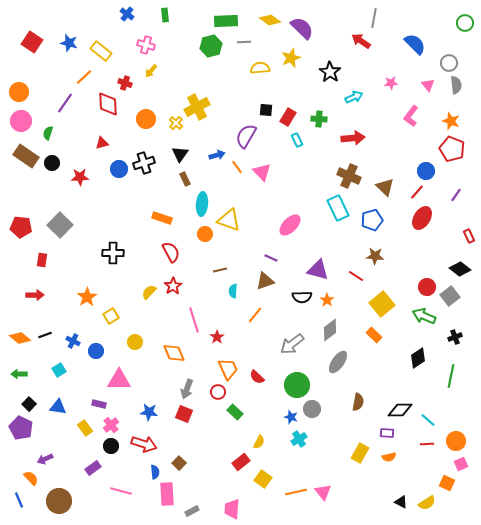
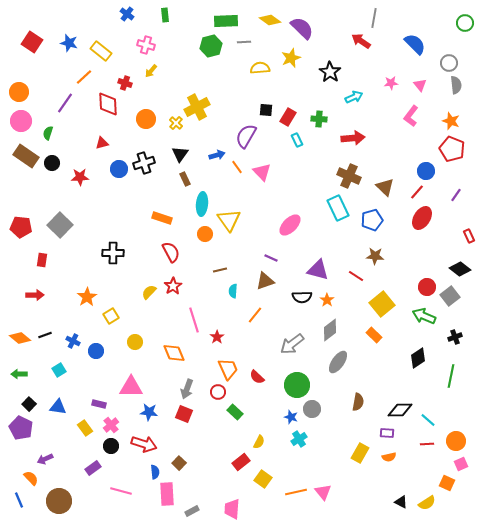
pink triangle at (428, 85): moved 8 px left
yellow triangle at (229, 220): rotated 35 degrees clockwise
pink triangle at (119, 380): moved 12 px right, 7 px down
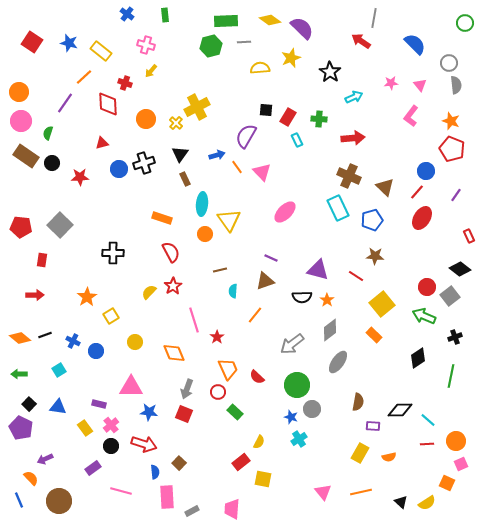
pink ellipse at (290, 225): moved 5 px left, 13 px up
purple rectangle at (387, 433): moved 14 px left, 7 px up
yellow square at (263, 479): rotated 24 degrees counterclockwise
orange line at (296, 492): moved 65 px right
pink rectangle at (167, 494): moved 3 px down
black triangle at (401, 502): rotated 16 degrees clockwise
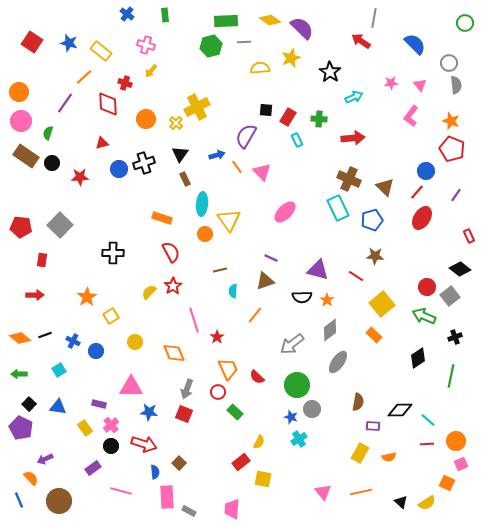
brown cross at (349, 176): moved 3 px down
gray rectangle at (192, 511): moved 3 px left; rotated 56 degrees clockwise
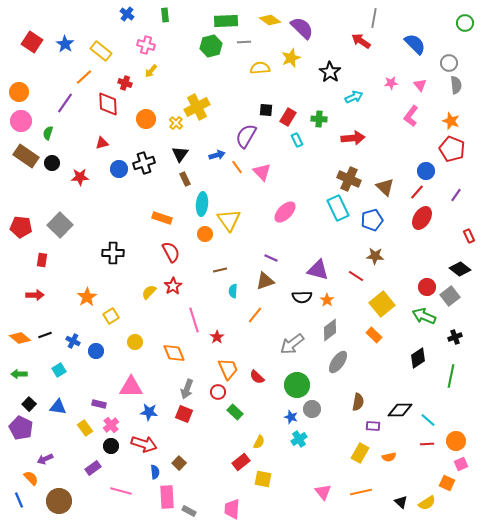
blue star at (69, 43): moved 4 px left, 1 px down; rotated 18 degrees clockwise
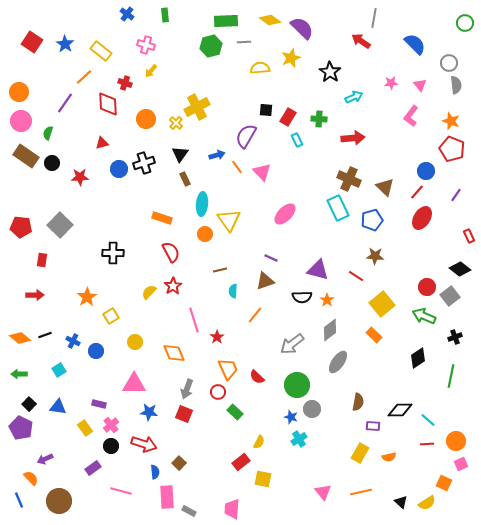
pink ellipse at (285, 212): moved 2 px down
pink triangle at (131, 387): moved 3 px right, 3 px up
orange square at (447, 483): moved 3 px left
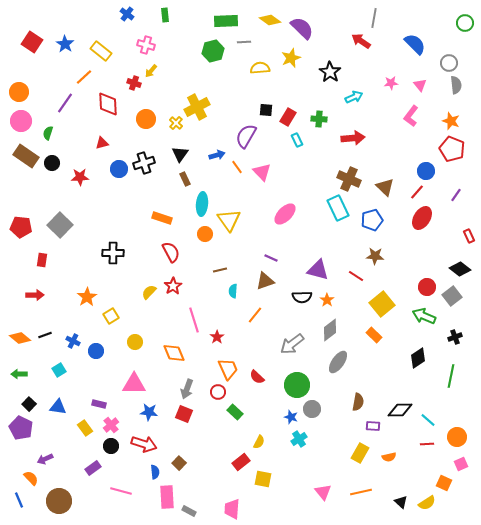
green hexagon at (211, 46): moved 2 px right, 5 px down
red cross at (125, 83): moved 9 px right
gray square at (450, 296): moved 2 px right
orange circle at (456, 441): moved 1 px right, 4 px up
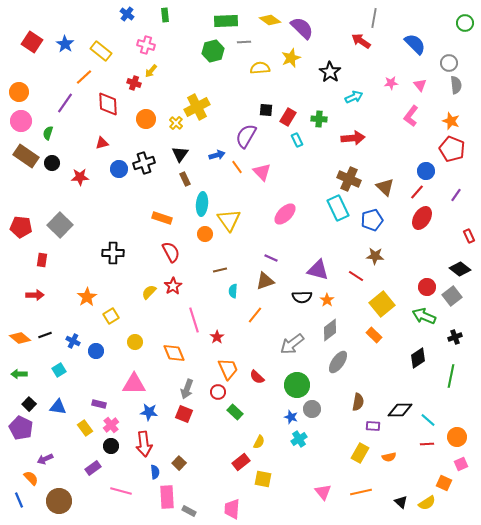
red arrow at (144, 444): rotated 65 degrees clockwise
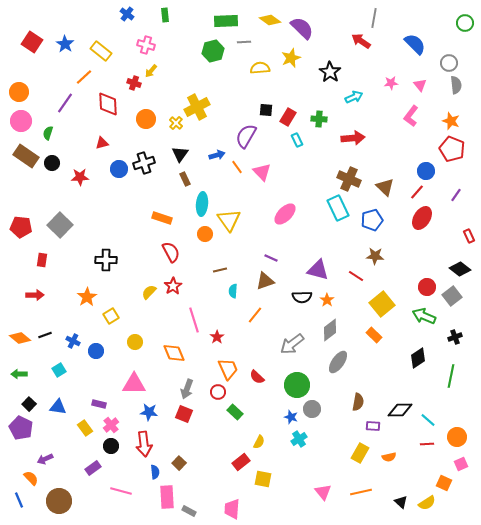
black cross at (113, 253): moved 7 px left, 7 px down
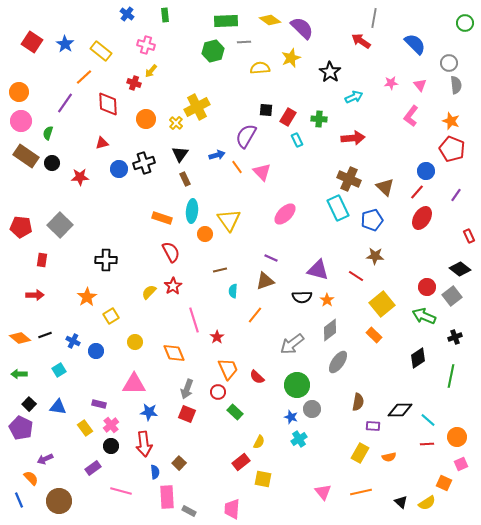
cyan ellipse at (202, 204): moved 10 px left, 7 px down
red square at (184, 414): moved 3 px right
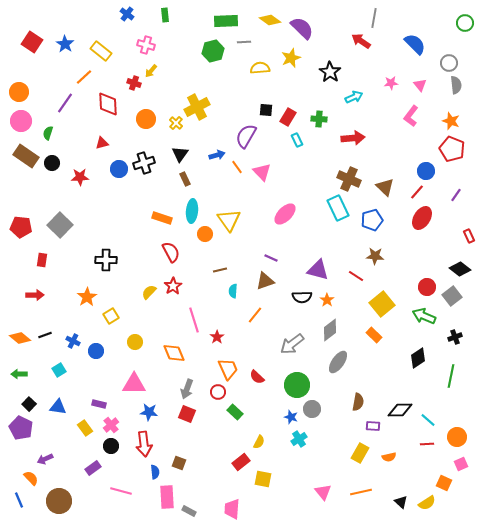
brown square at (179, 463): rotated 24 degrees counterclockwise
